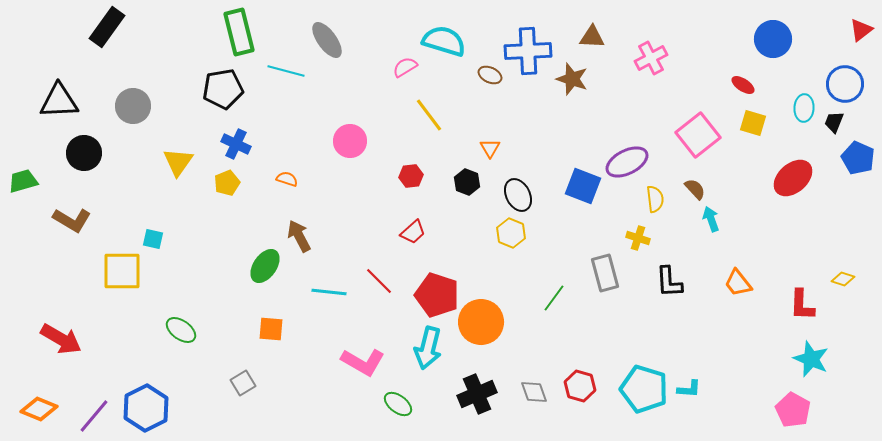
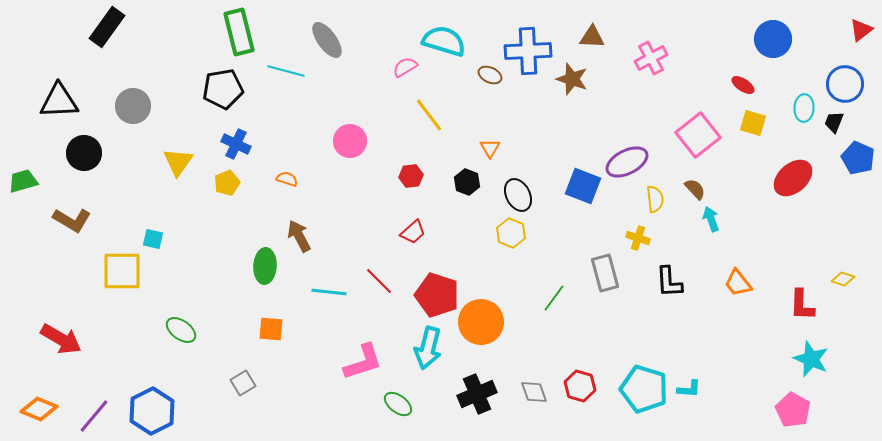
green ellipse at (265, 266): rotated 32 degrees counterclockwise
pink L-shape at (363, 362): rotated 48 degrees counterclockwise
blue hexagon at (146, 408): moved 6 px right, 3 px down
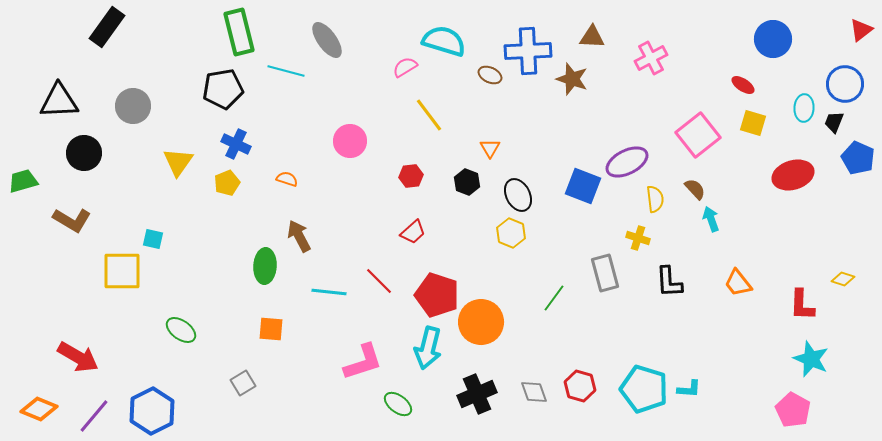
red ellipse at (793, 178): moved 3 px up; rotated 24 degrees clockwise
red arrow at (61, 339): moved 17 px right, 18 px down
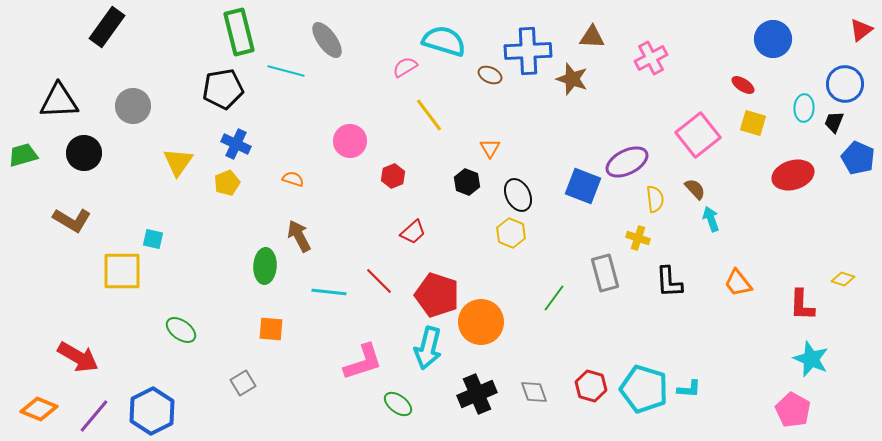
red hexagon at (411, 176): moved 18 px left; rotated 15 degrees counterclockwise
orange semicircle at (287, 179): moved 6 px right
green trapezoid at (23, 181): moved 26 px up
red hexagon at (580, 386): moved 11 px right
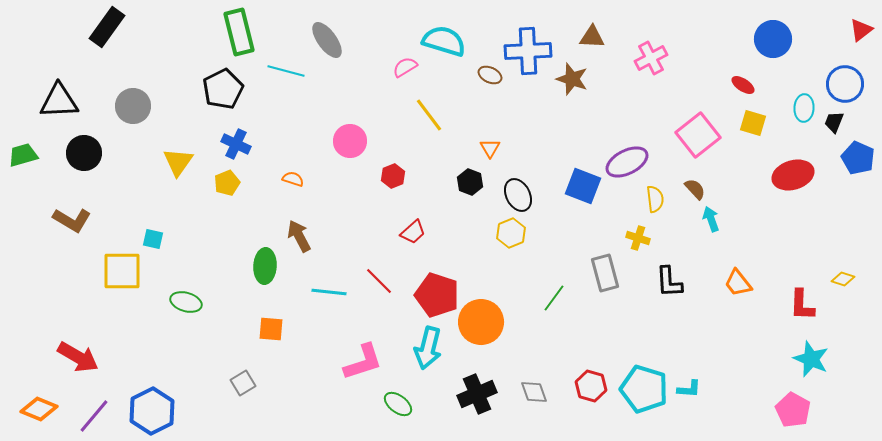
black pentagon at (223, 89): rotated 18 degrees counterclockwise
black hexagon at (467, 182): moved 3 px right
yellow hexagon at (511, 233): rotated 16 degrees clockwise
green ellipse at (181, 330): moved 5 px right, 28 px up; rotated 20 degrees counterclockwise
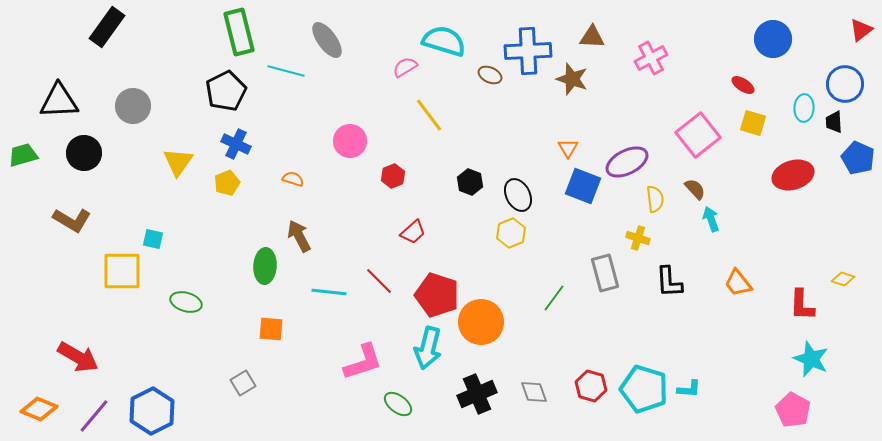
black pentagon at (223, 89): moved 3 px right, 2 px down
black trapezoid at (834, 122): rotated 25 degrees counterclockwise
orange triangle at (490, 148): moved 78 px right
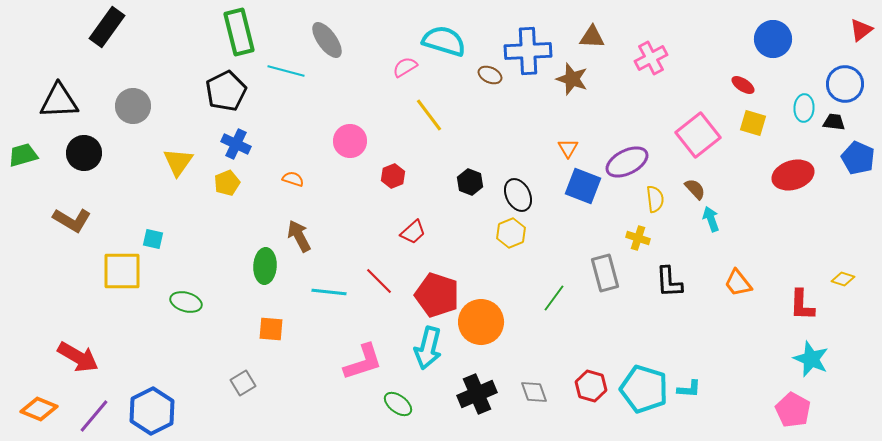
black trapezoid at (834, 122): rotated 100 degrees clockwise
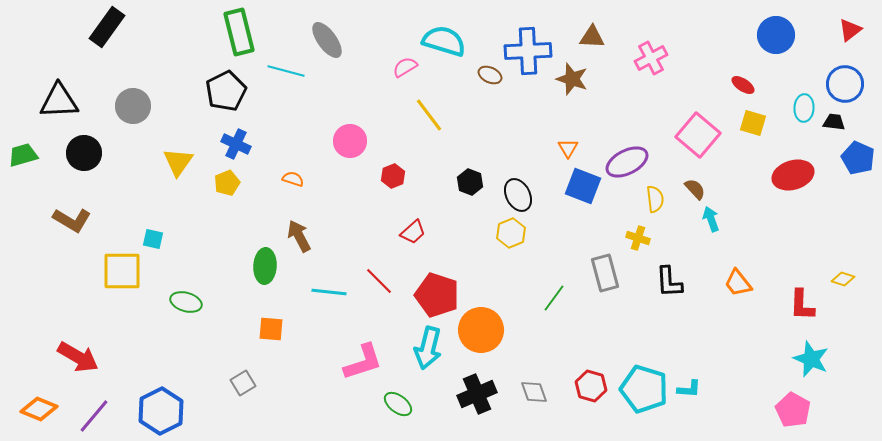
red triangle at (861, 30): moved 11 px left
blue circle at (773, 39): moved 3 px right, 4 px up
pink square at (698, 135): rotated 12 degrees counterclockwise
orange circle at (481, 322): moved 8 px down
blue hexagon at (152, 411): moved 9 px right
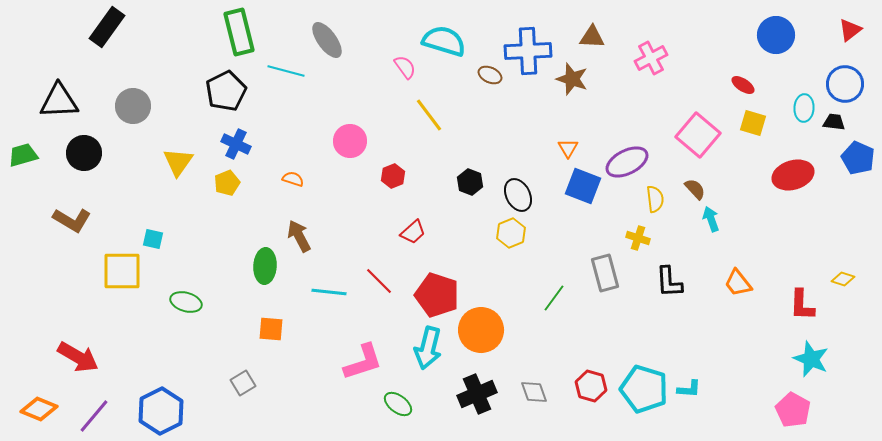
pink semicircle at (405, 67): rotated 85 degrees clockwise
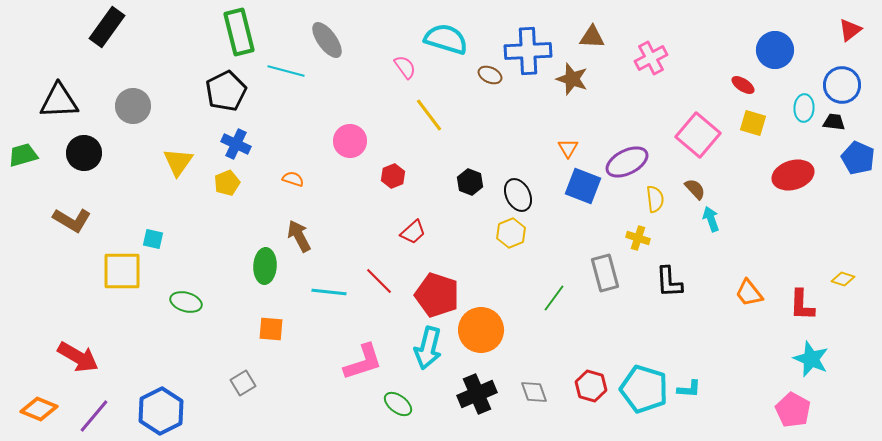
blue circle at (776, 35): moved 1 px left, 15 px down
cyan semicircle at (444, 41): moved 2 px right, 2 px up
blue circle at (845, 84): moved 3 px left, 1 px down
orange trapezoid at (738, 283): moved 11 px right, 10 px down
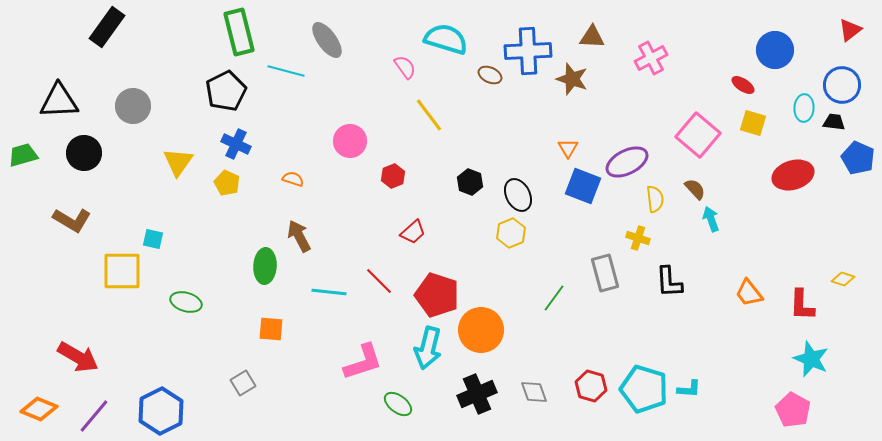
yellow pentagon at (227, 183): rotated 25 degrees counterclockwise
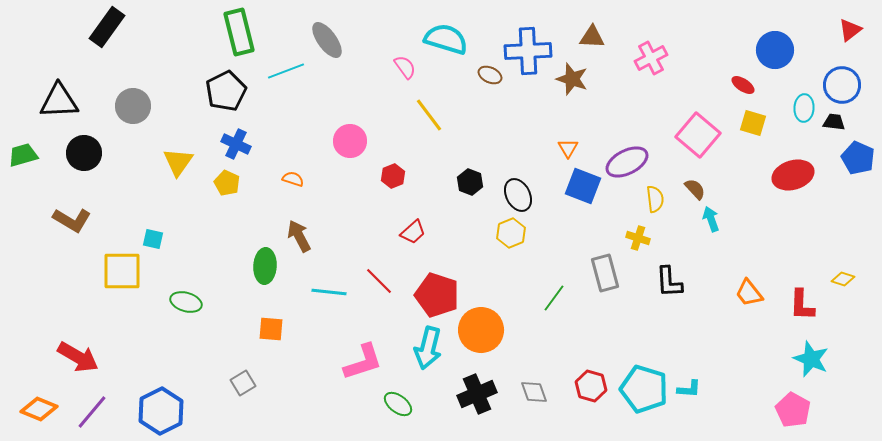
cyan line at (286, 71): rotated 36 degrees counterclockwise
purple line at (94, 416): moved 2 px left, 4 px up
